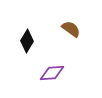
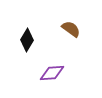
black diamond: moved 1 px up
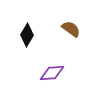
black diamond: moved 5 px up
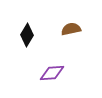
brown semicircle: rotated 48 degrees counterclockwise
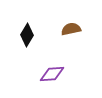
purple diamond: moved 1 px down
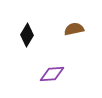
brown semicircle: moved 3 px right
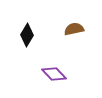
purple diamond: moved 2 px right; rotated 50 degrees clockwise
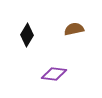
purple diamond: rotated 40 degrees counterclockwise
